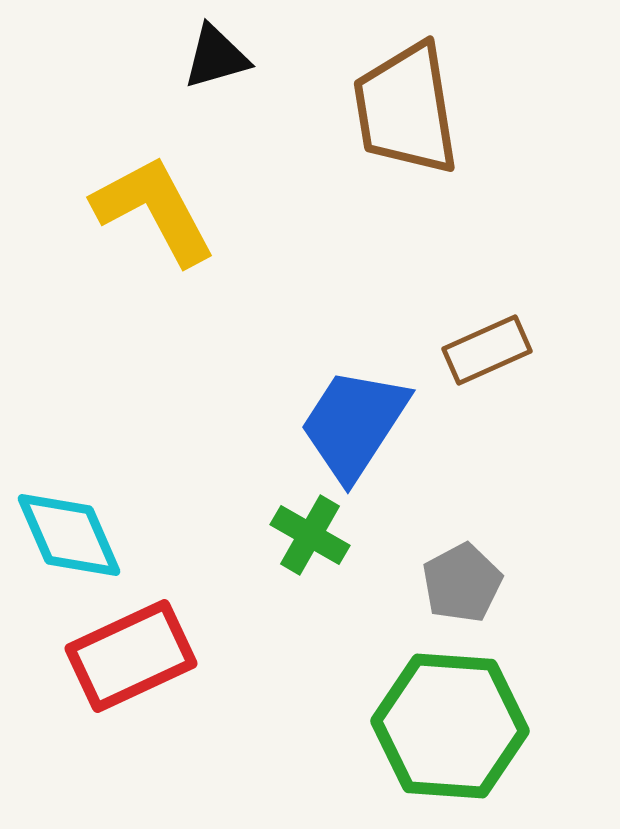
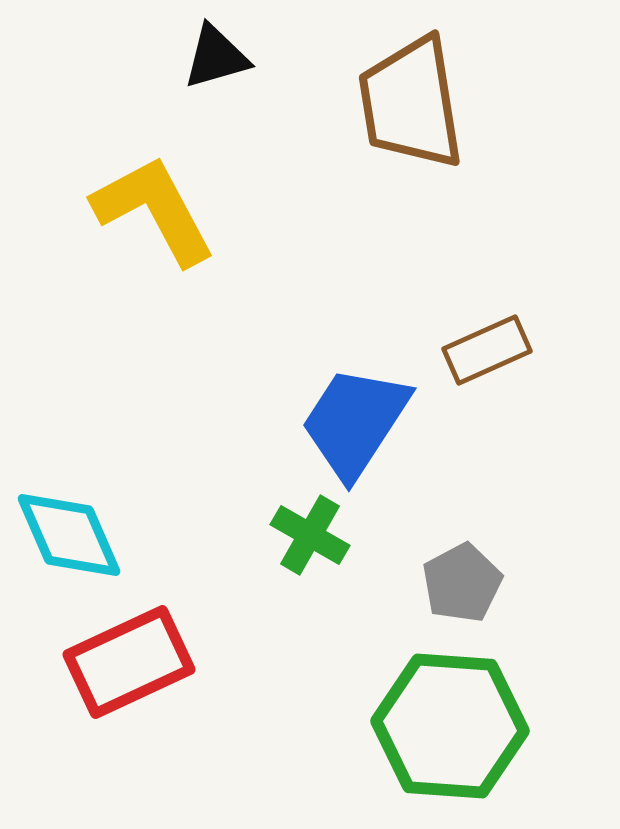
brown trapezoid: moved 5 px right, 6 px up
blue trapezoid: moved 1 px right, 2 px up
red rectangle: moved 2 px left, 6 px down
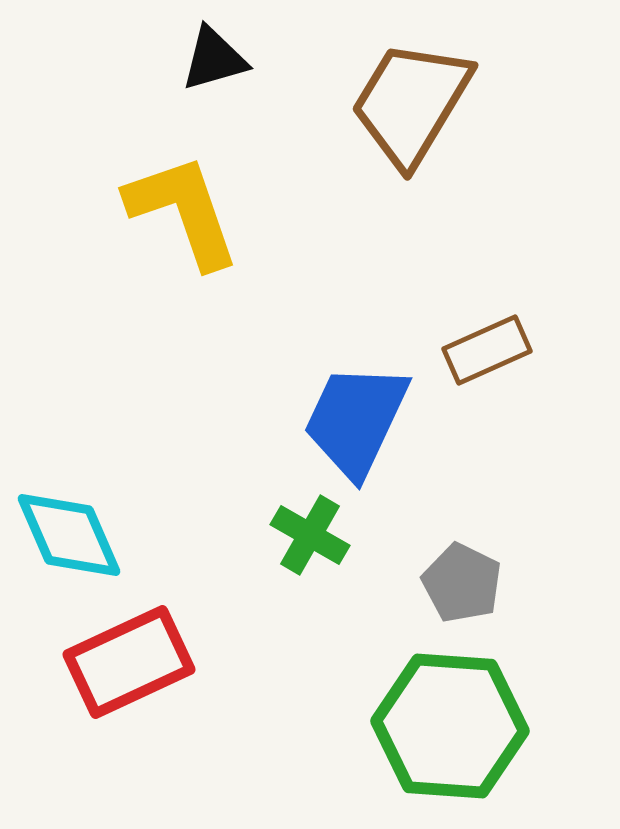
black triangle: moved 2 px left, 2 px down
brown trapezoid: rotated 40 degrees clockwise
yellow L-shape: moved 29 px right, 1 px down; rotated 9 degrees clockwise
blue trapezoid: moved 1 px right, 2 px up; rotated 8 degrees counterclockwise
gray pentagon: rotated 18 degrees counterclockwise
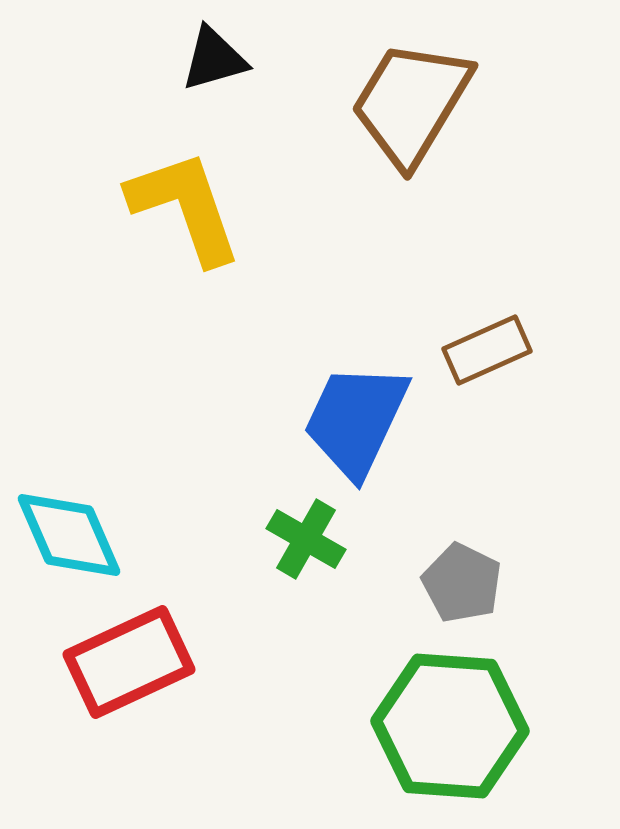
yellow L-shape: moved 2 px right, 4 px up
green cross: moved 4 px left, 4 px down
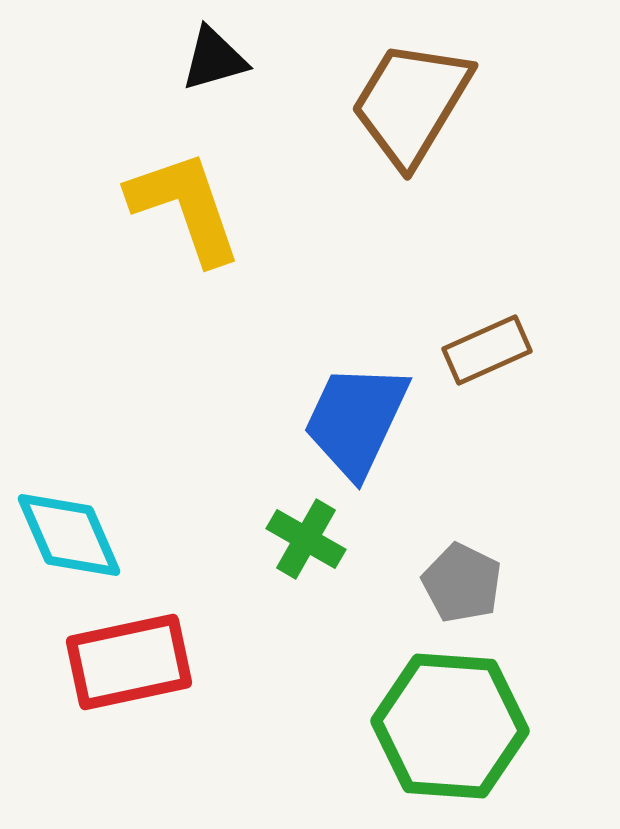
red rectangle: rotated 13 degrees clockwise
